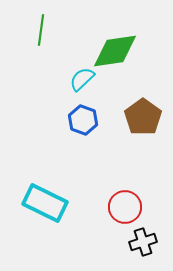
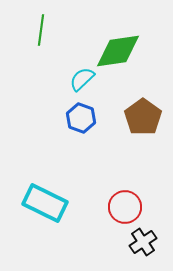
green diamond: moved 3 px right
blue hexagon: moved 2 px left, 2 px up
black cross: rotated 16 degrees counterclockwise
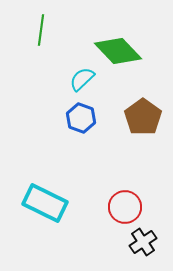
green diamond: rotated 54 degrees clockwise
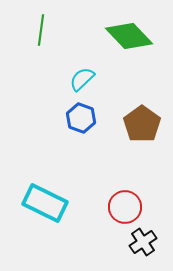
green diamond: moved 11 px right, 15 px up
brown pentagon: moved 1 px left, 7 px down
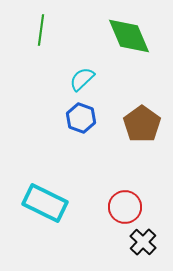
green diamond: rotated 21 degrees clockwise
black cross: rotated 12 degrees counterclockwise
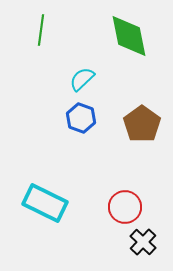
green diamond: rotated 12 degrees clockwise
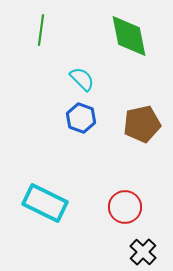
cyan semicircle: rotated 88 degrees clockwise
brown pentagon: rotated 24 degrees clockwise
black cross: moved 10 px down
